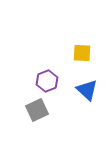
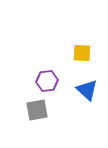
purple hexagon: rotated 15 degrees clockwise
gray square: rotated 15 degrees clockwise
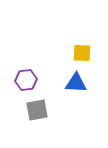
purple hexagon: moved 21 px left, 1 px up
blue triangle: moved 11 px left, 7 px up; rotated 40 degrees counterclockwise
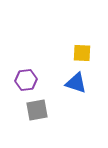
blue triangle: rotated 15 degrees clockwise
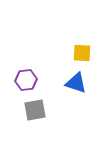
gray square: moved 2 px left
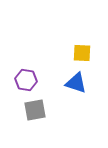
purple hexagon: rotated 15 degrees clockwise
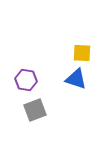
blue triangle: moved 4 px up
gray square: rotated 10 degrees counterclockwise
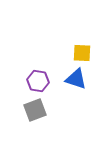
purple hexagon: moved 12 px right, 1 px down
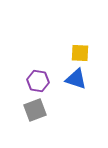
yellow square: moved 2 px left
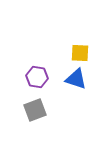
purple hexagon: moved 1 px left, 4 px up
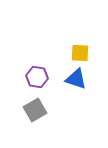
gray square: rotated 10 degrees counterclockwise
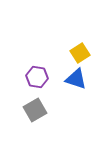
yellow square: rotated 36 degrees counterclockwise
